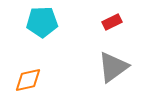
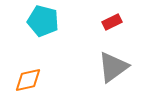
cyan pentagon: moved 1 px right, 1 px up; rotated 16 degrees clockwise
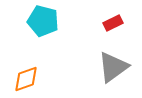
red rectangle: moved 1 px right, 1 px down
orange diamond: moved 2 px left, 1 px up; rotated 8 degrees counterclockwise
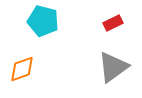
orange diamond: moved 4 px left, 10 px up
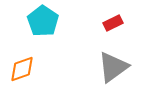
cyan pentagon: rotated 20 degrees clockwise
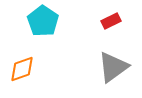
red rectangle: moved 2 px left, 2 px up
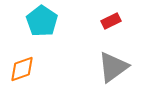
cyan pentagon: moved 1 px left
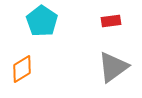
red rectangle: rotated 18 degrees clockwise
orange diamond: rotated 12 degrees counterclockwise
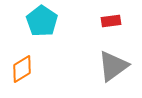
gray triangle: moved 1 px up
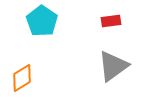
orange diamond: moved 9 px down
